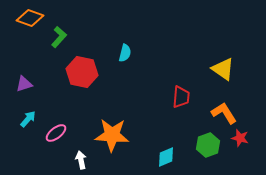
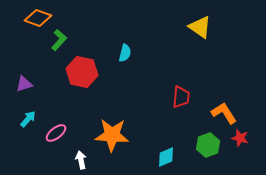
orange diamond: moved 8 px right
green L-shape: moved 3 px down
yellow triangle: moved 23 px left, 42 px up
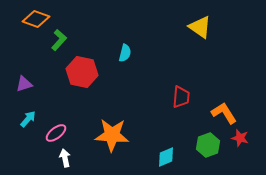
orange diamond: moved 2 px left, 1 px down
white arrow: moved 16 px left, 2 px up
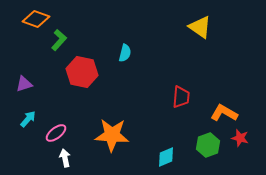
orange L-shape: rotated 28 degrees counterclockwise
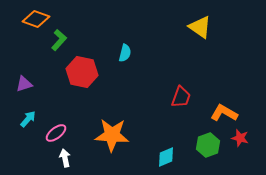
red trapezoid: rotated 15 degrees clockwise
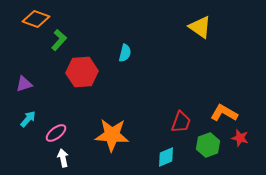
red hexagon: rotated 16 degrees counterclockwise
red trapezoid: moved 25 px down
white arrow: moved 2 px left
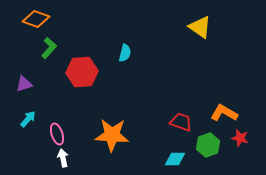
green L-shape: moved 10 px left, 8 px down
red trapezoid: rotated 90 degrees counterclockwise
pink ellipse: moved 1 px right, 1 px down; rotated 70 degrees counterclockwise
cyan diamond: moved 9 px right, 2 px down; rotated 25 degrees clockwise
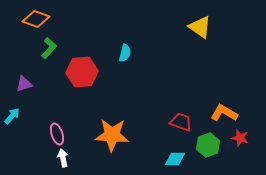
cyan arrow: moved 16 px left, 3 px up
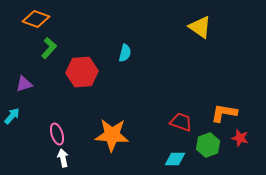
orange L-shape: rotated 20 degrees counterclockwise
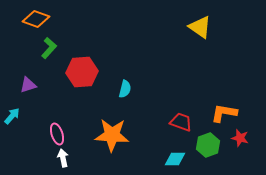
cyan semicircle: moved 36 px down
purple triangle: moved 4 px right, 1 px down
